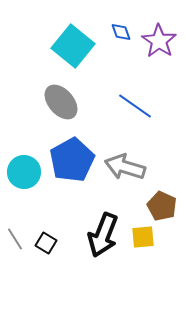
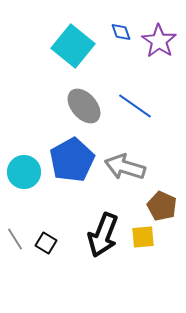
gray ellipse: moved 23 px right, 4 px down
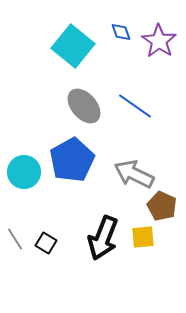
gray arrow: moved 9 px right, 7 px down; rotated 9 degrees clockwise
black arrow: moved 3 px down
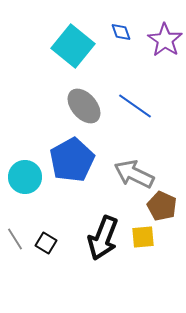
purple star: moved 6 px right, 1 px up
cyan circle: moved 1 px right, 5 px down
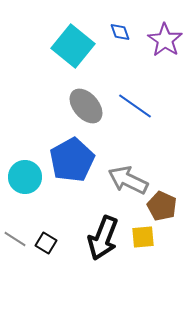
blue diamond: moved 1 px left
gray ellipse: moved 2 px right
gray arrow: moved 6 px left, 6 px down
gray line: rotated 25 degrees counterclockwise
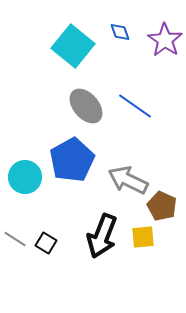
black arrow: moved 1 px left, 2 px up
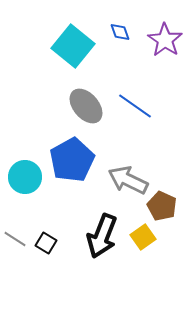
yellow square: rotated 30 degrees counterclockwise
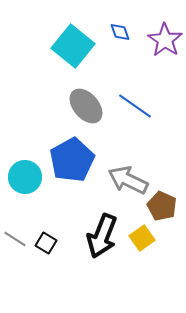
yellow square: moved 1 px left, 1 px down
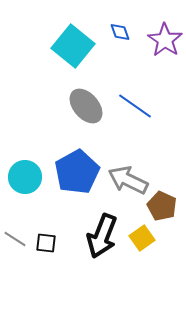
blue pentagon: moved 5 px right, 12 px down
black square: rotated 25 degrees counterclockwise
